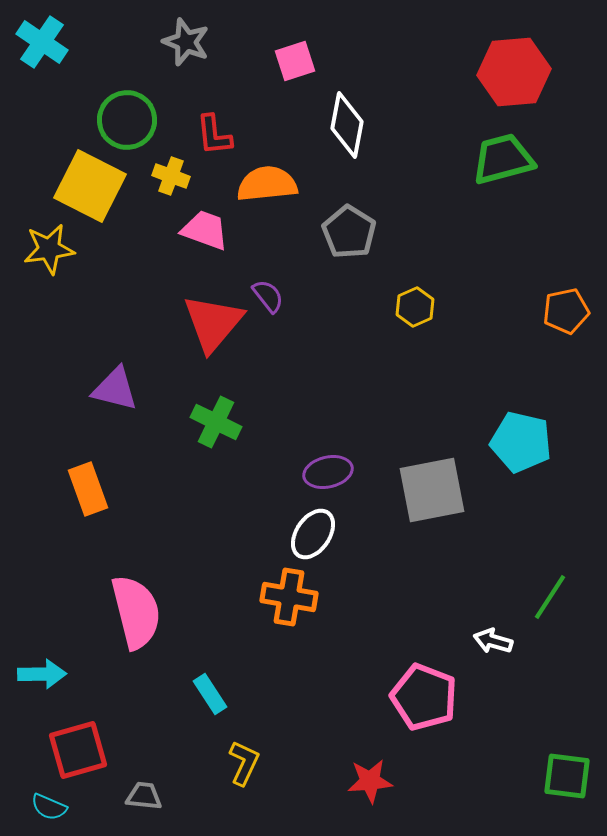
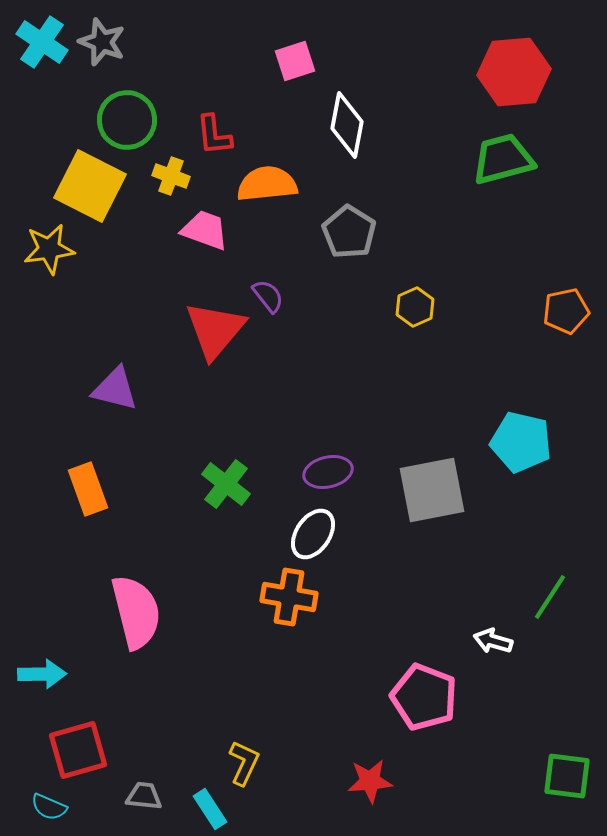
gray star: moved 84 px left
red triangle: moved 2 px right, 7 px down
green cross: moved 10 px right, 62 px down; rotated 12 degrees clockwise
cyan rectangle: moved 115 px down
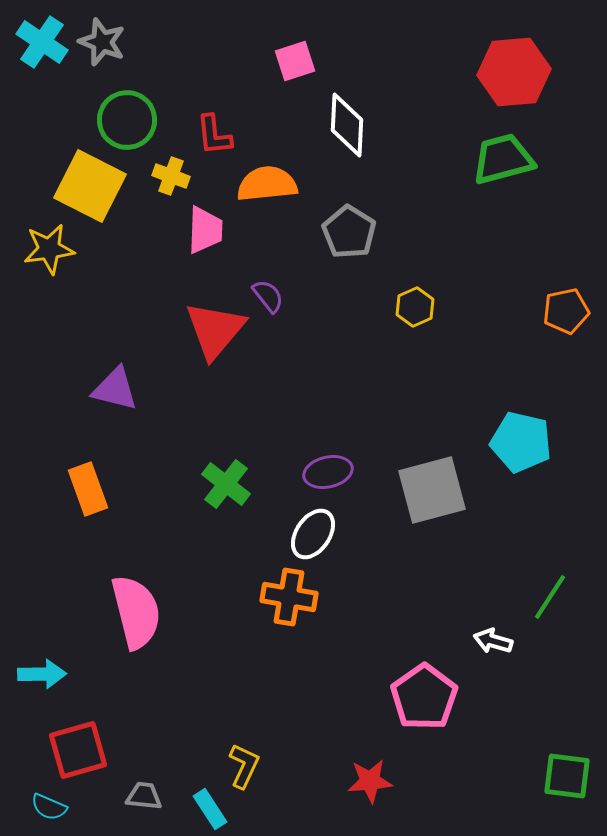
white diamond: rotated 8 degrees counterclockwise
pink trapezoid: rotated 72 degrees clockwise
gray square: rotated 4 degrees counterclockwise
pink pentagon: rotated 16 degrees clockwise
yellow L-shape: moved 3 px down
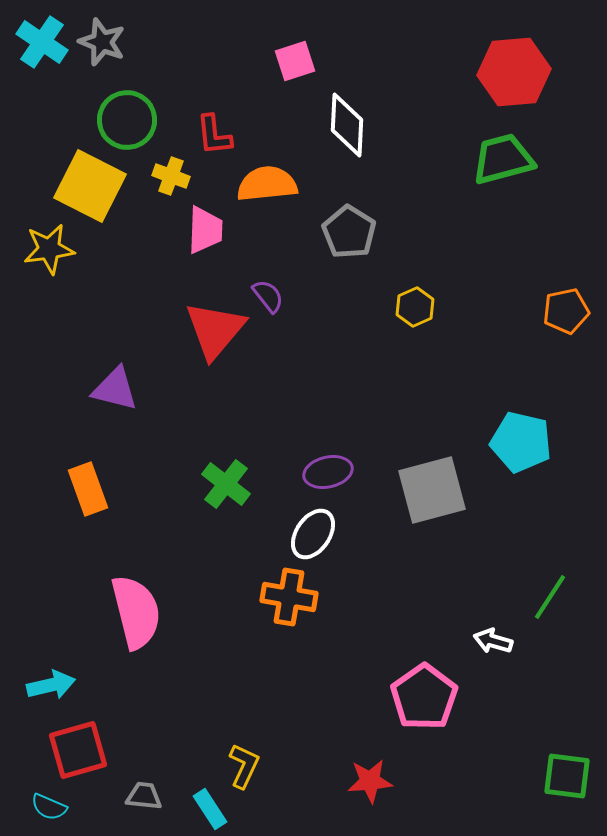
cyan arrow: moved 9 px right, 11 px down; rotated 12 degrees counterclockwise
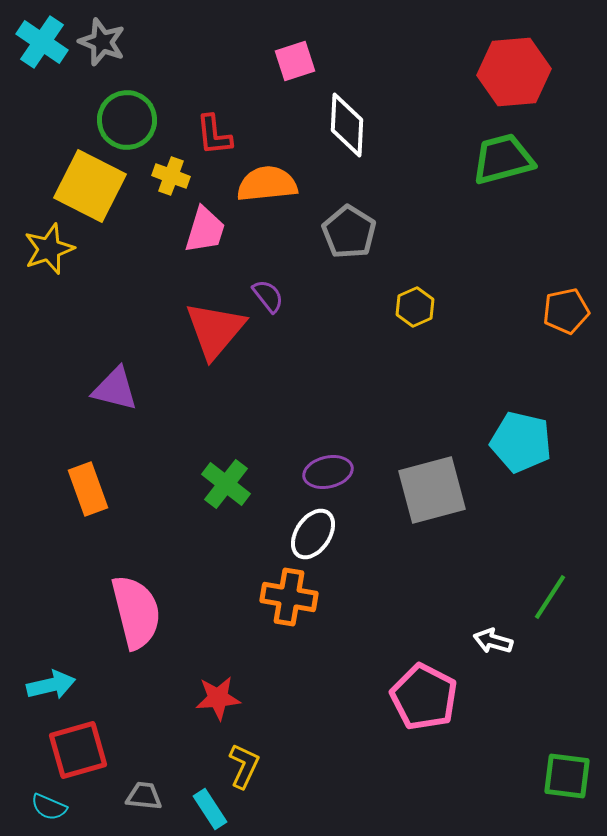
pink trapezoid: rotated 15 degrees clockwise
yellow star: rotated 12 degrees counterclockwise
pink pentagon: rotated 10 degrees counterclockwise
red star: moved 152 px left, 83 px up
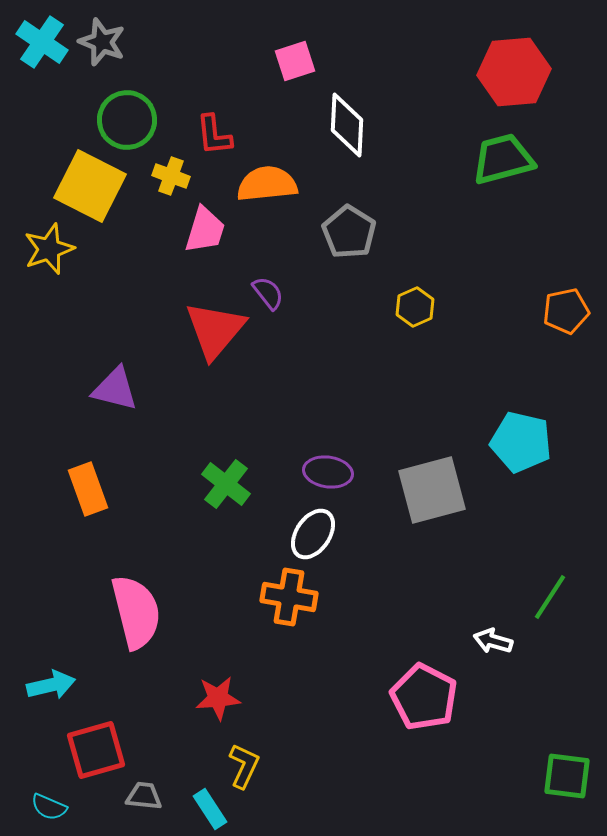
purple semicircle: moved 3 px up
purple ellipse: rotated 21 degrees clockwise
red square: moved 18 px right
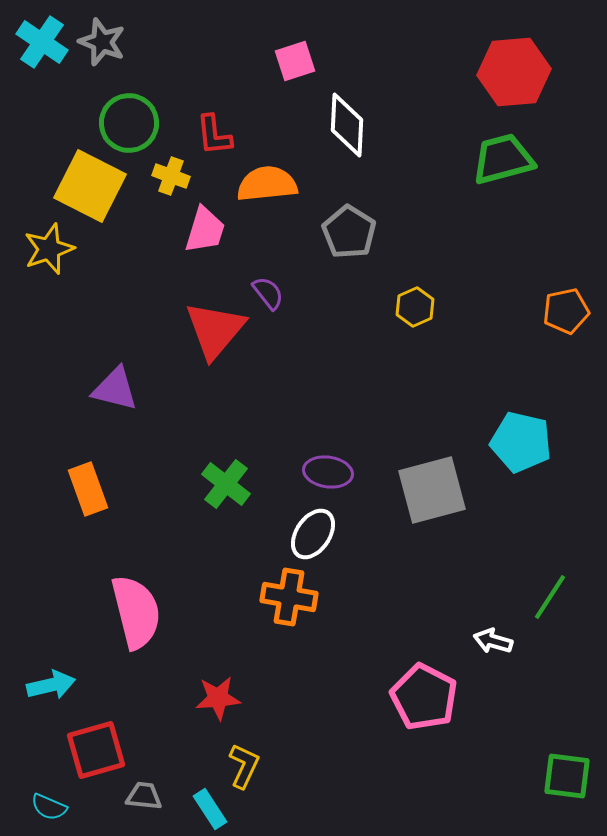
green circle: moved 2 px right, 3 px down
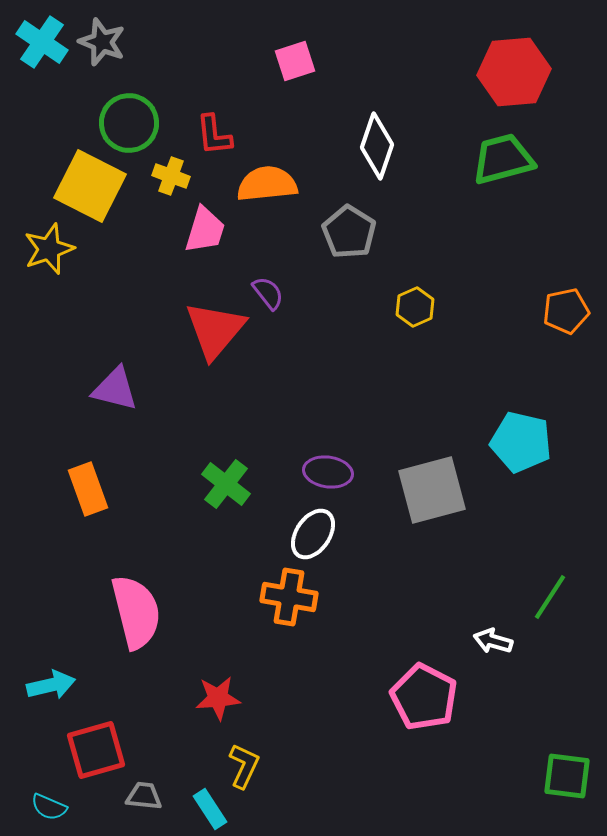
white diamond: moved 30 px right, 21 px down; rotated 16 degrees clockwise
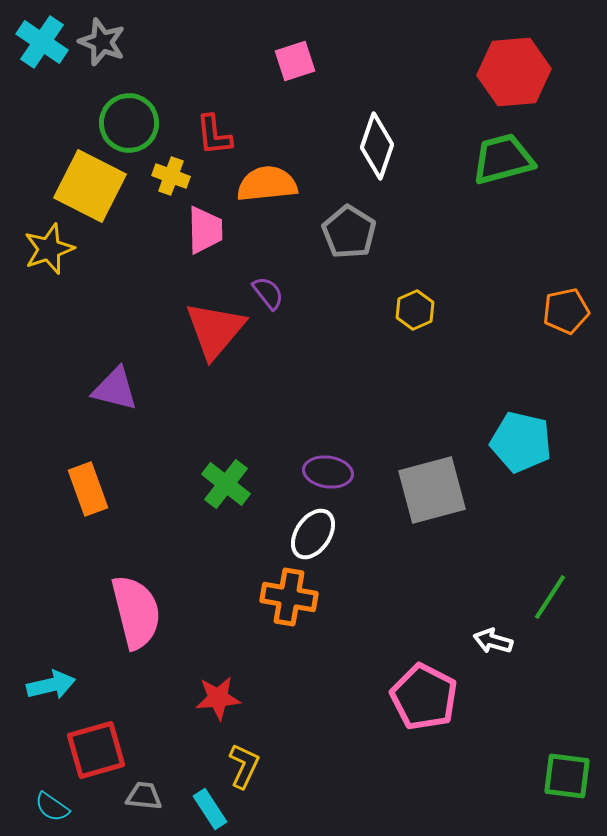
pink trapezoid: rotated 18 degrees counterclockwise
yellow hexagon: moved 3 px down
cyan semicircle: moved 3 px right; rotated 12 degrees clockwise
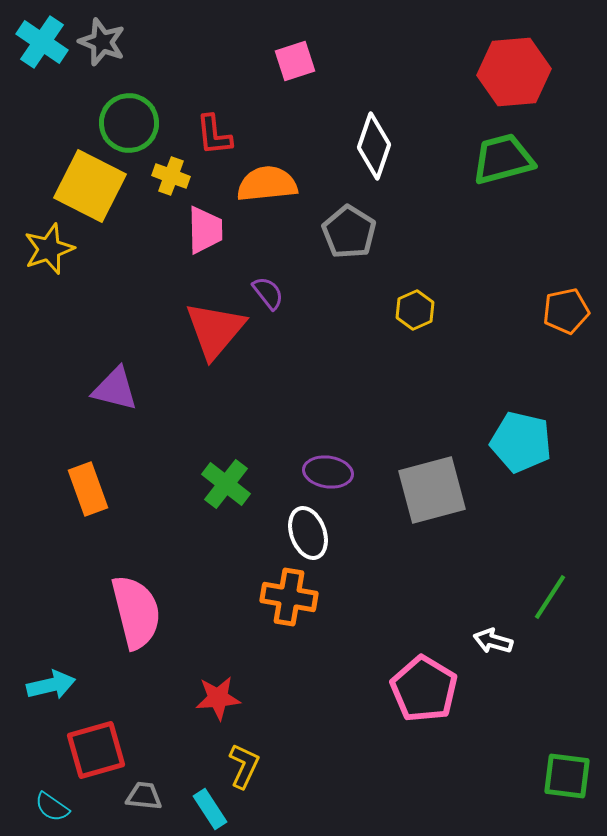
white diamond: moved 3 px left
white ellipse: moved 5 px left, 1 px up; rotated 54 degrees counterclockwise
pink pentagon: moved 8 px up; rotated 4 degrees clockwise
